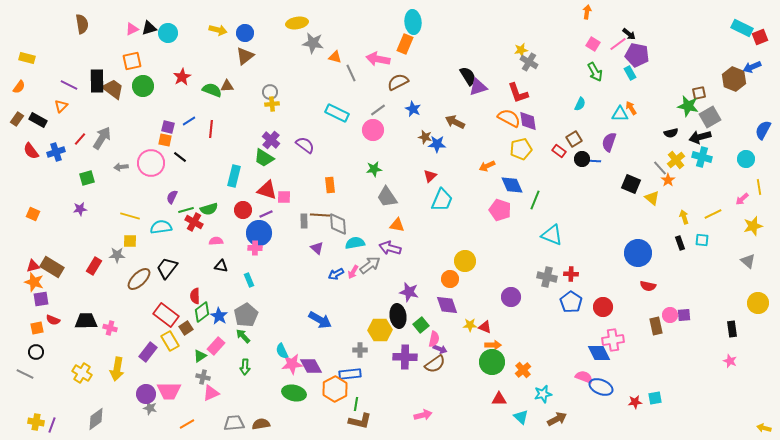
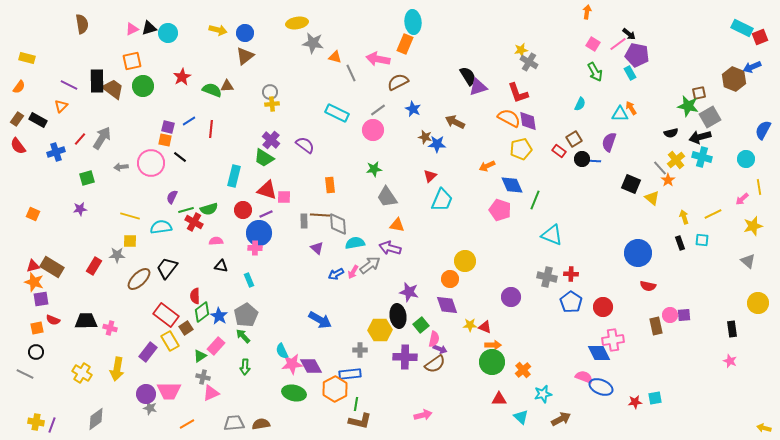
red semicircle at (31, 151): moved 13 px left, 5 px up
brown arrow at (557, 419): moved 4 px right
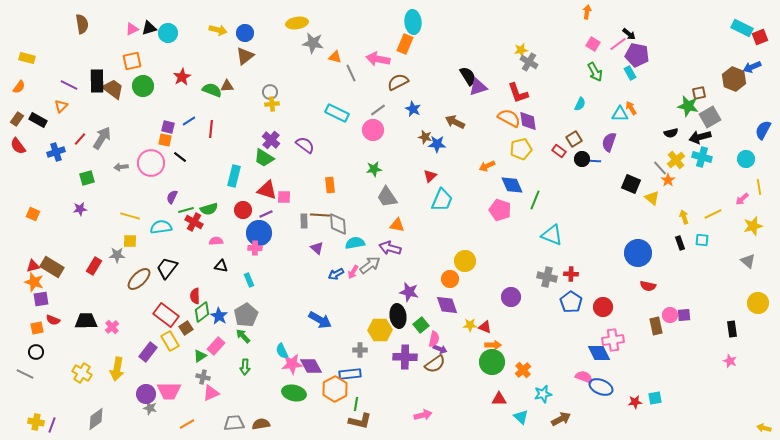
pink cross at (110, 328): moved 2 px right, 1 px up; rotated 32 degrees clockwise
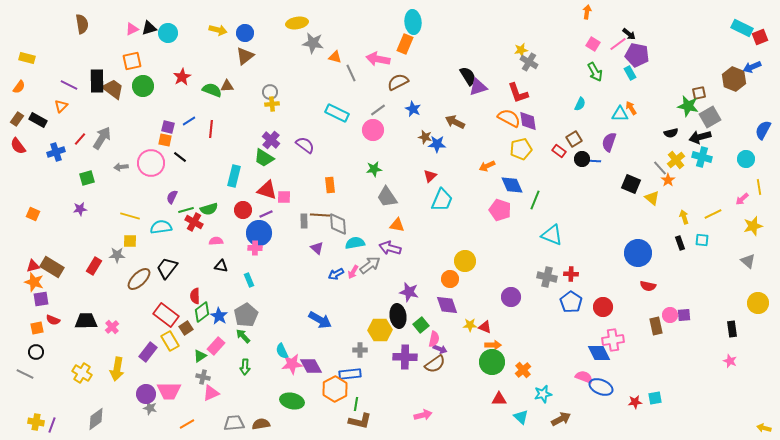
green ellipse at (294, 393): moved 2 px left, 8 px down
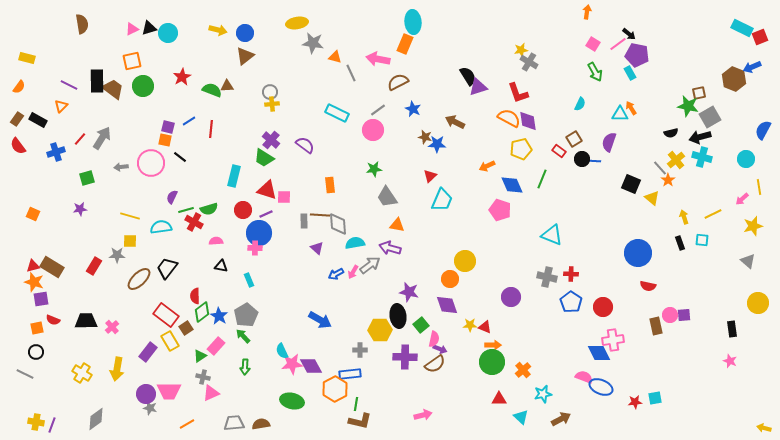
green line at (535, 200): moved 7 px right, 21 px up
